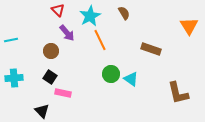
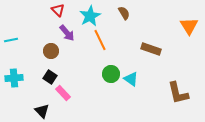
pink rectangle: rotated 35 degrees clockwise
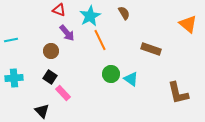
red triangle: moved 1 px right; rotated 24 degrees counterclockwise
orange triangle: moved 1 px left, 2 px up; rotated 18 degrees counterclockwise
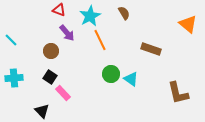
cyan line: rotated 56 degrees clockwise
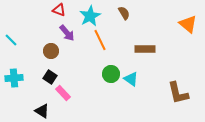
brown rectangle: moved 6 px left; rotated 18 degrees counterclockwise
black triangle: rotated 14 degrees counterclockwise
